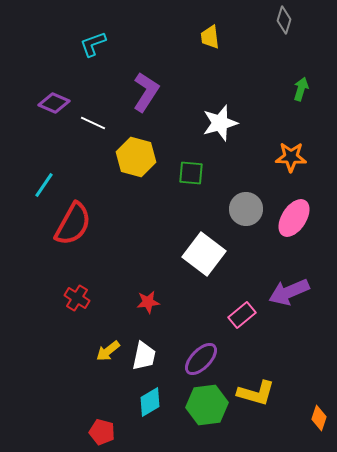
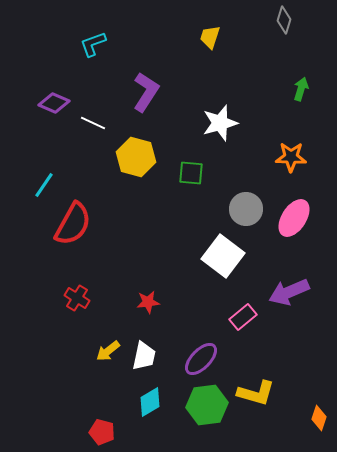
yellow trapezoid: rotated 25 degrees clockwise
white square: moved 19 px right, 2 px down
pink rectangle: moved 1 px right, 2 px down
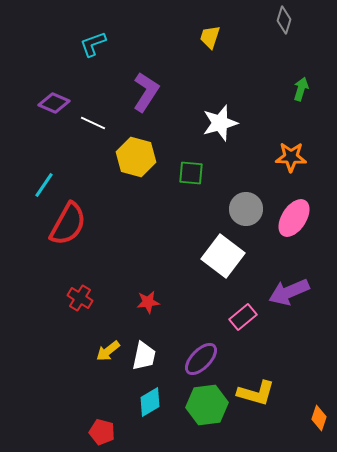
red semicircle: moved 5 px left
red cross: moved 3 px right
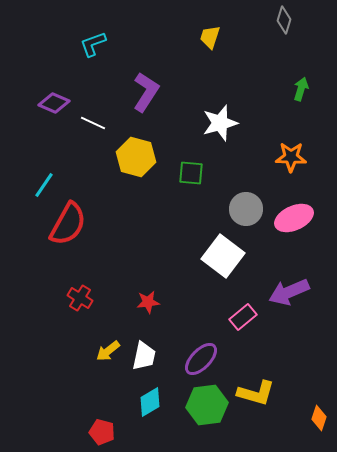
pink ellipse: rotated 33 degrees clockwise
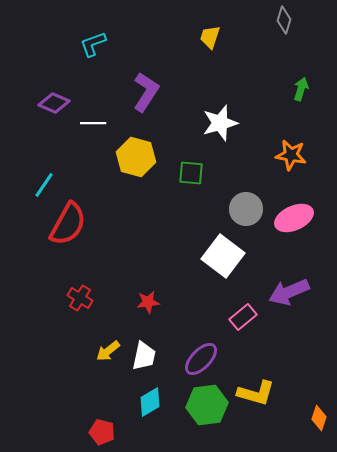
white line: rotated 25 degrees counterclockwise
orange star: moved 2 px up; rotated 8 degrees clockwise
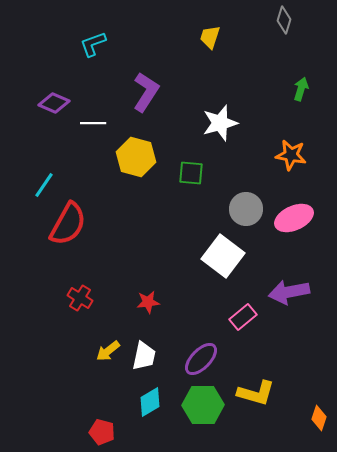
purple arrow: rotated 12 degrees clockwise
green hexagon: moved 4 px left; rotated 6 degrees clockwise
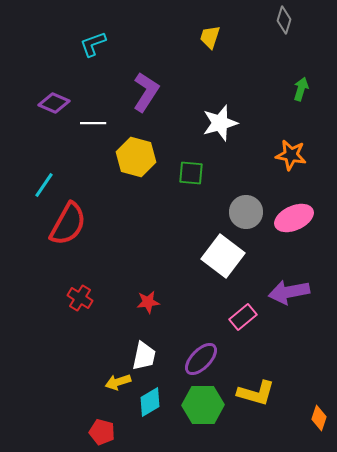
gray circle: moved 3 px down
yellow arrow: moved 10 px right, 31 px down; rotated 20 degrees clockwise
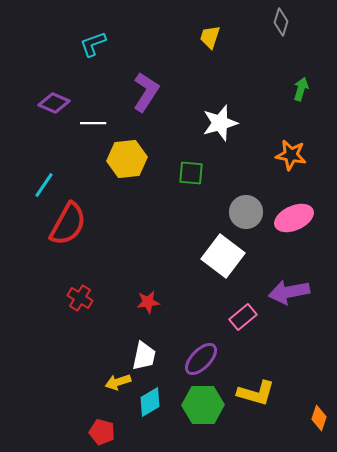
gray diamond: moved 3 px left, 2 px down
yellow hexagon: moved 9 px left, 2 px down; rotated 21 degrees counterclockwise
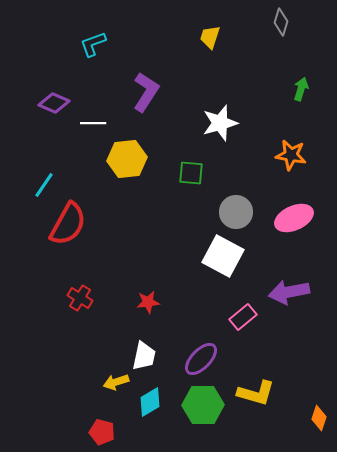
gray circle: moved 10 px left
white square: rotated 9 degrees counterclockwise
yellow arrow: moved 2 px left
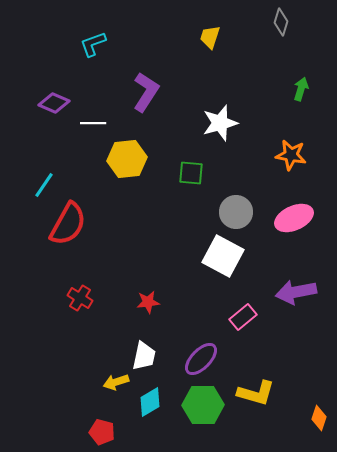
purple arrow: moved 7 px right
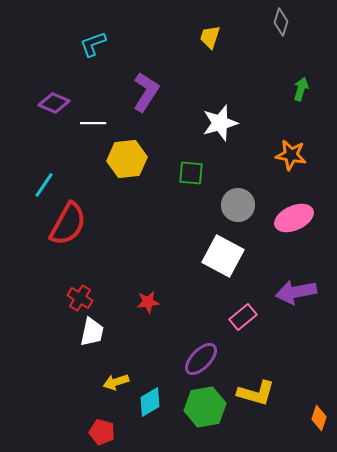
gray circle: moved 2 px right, 7 px up
white trapezoid: moved 52 px left, 24 px up
green hexagon: moved 2 px right, 2 px down; rotated 9 degrees counterclockwise
